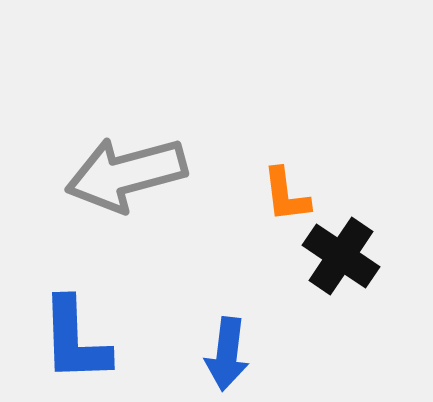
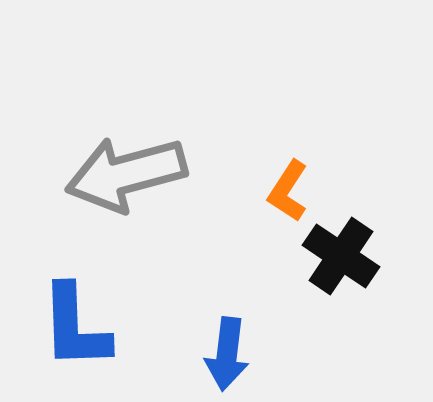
orange L-shape: moved 2 px right, 4 px up; rotated 40 degrees clockwise
blue L-shape: moved 13 px up
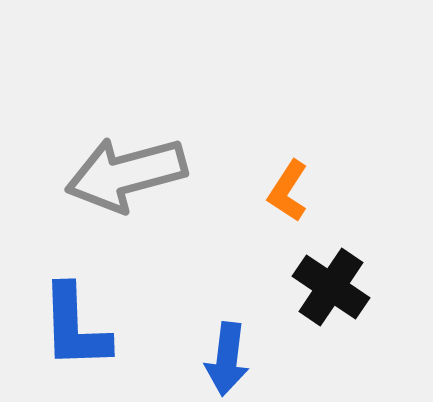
black cross: moved 10 px left, 31 px down
blue arrow: moved 5 px down
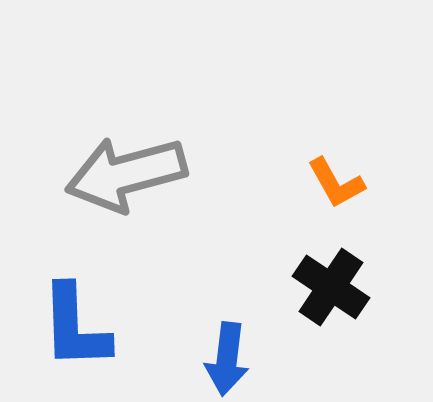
orange L-shape: moved 48 px right, 8 px up; rotated 62 degrees counterclockwise
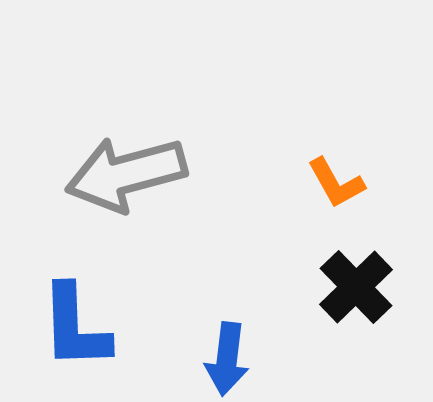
black cross: moved 25 px right; rotated 12 degrees clockwise
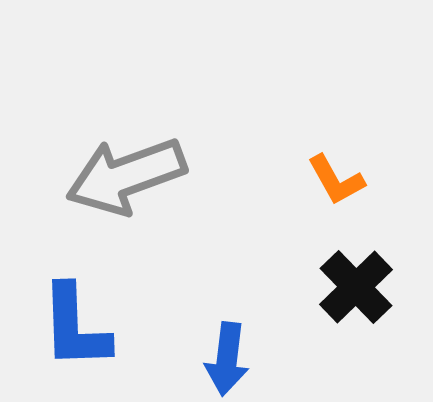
gray arrow: moved 2 px down; rotated 5 degrees counterclockwise
orange L-shape: moved 3 px up
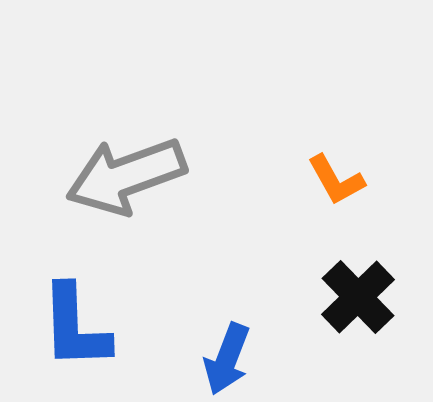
black cross: moved 2 px right, 10 px down
blue arrow: rotated 14 degrees clockwise
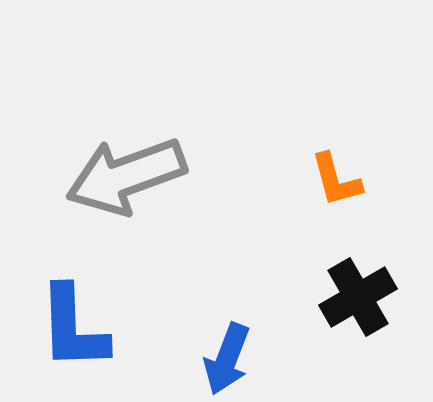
orange L-shape: rotated 14 degrees clockwise
black cross: rotated 14 degrees clockwise
blue L-shape: moved 2 px left, 1 px down
